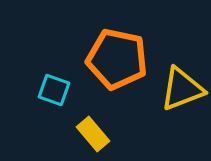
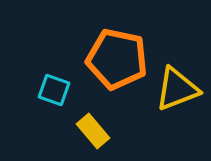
yellow triangle: moved 5 px left
yellow rectangle: moved 3 px up
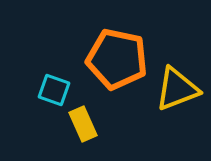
yellow rectangle: moved 10 px left, 7 px up; rotated 16 degrees clockwise
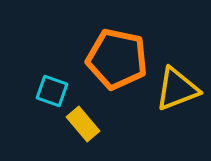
cyan square: moved 2 px left, 1 px down
yellow rectangle: rotated 16 degrees counterclockwise
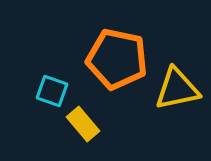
yellow triangle: rotated 9 degrees clockwise
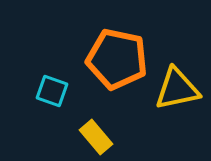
yellow rectangle: moved 13 px right, 13 px down
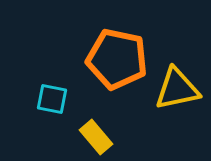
cyan square: moved 8 px down; rotated 8 degrees counterclockwise
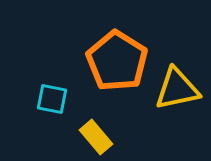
orange pentagon: moved 2 px down; rotated 20 degrees clockwise
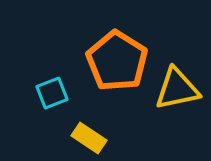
cyan square: moved 6 px up; rotated 32 degrees counterclockwise
yellow rectangle: moved 7 px left, 1 px down; rotated 16 degrees counterclockwise
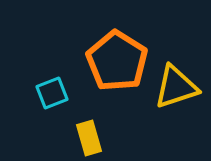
yellow triangle: moved 1 px left, 2 px up; rotated 6 degrees counterclockwise
yellow rectangle: rotated 40 degrees clockwise
